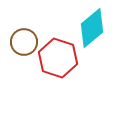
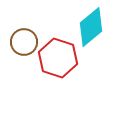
cyan diamond: moved 1 px left, 1 px up
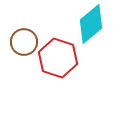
cyan diamond: moved 3 px up
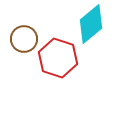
brown circle: moved 3 px up
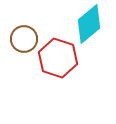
cyan diamond: moved 2 px left
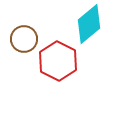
red hexagon: moved 3 px down; rotated 9 degrees clockwise
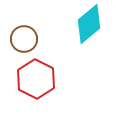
red hexagon: moved 22 px left, 18 px down
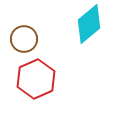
red hexagon: rotated 9 degrees clockwise
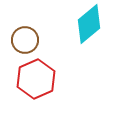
brown circle: moved 1 px right, 1 px down
